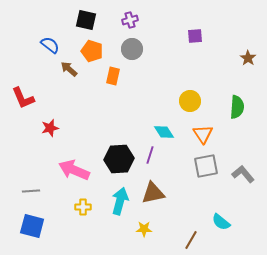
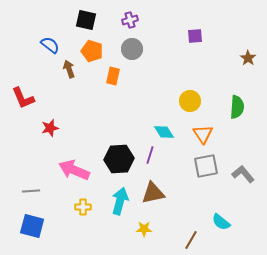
brown arrow: rotated 30 degrees clockwise
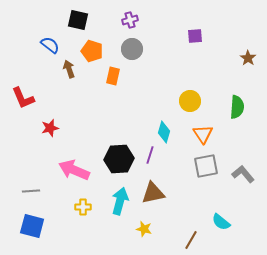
black square: moved 8 px left
cyan diamond: rotated 50 degrees clockwise
yellow star: rotated 14 degrees clockwise
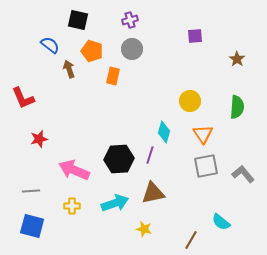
brown star: moved 11 px left, 1 px down
red star: moved 11 px left, 11 px down
cyan arrow: moved 5 px left, 2 px down; rotated 56 degrees clockwise
yellow cross: moved 11 px left, 1 px up
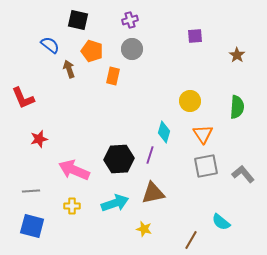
brown star: moved 4 px up
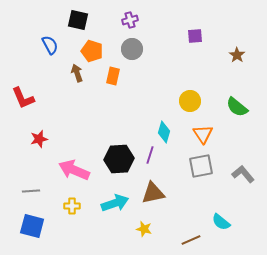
blue semicircle: rotated 24 degrees clockwise
brown arrow: moved 8 px right, 4 px down
green semicircle: rotated 125 degrees clockwise
gray square: moved 5 px left
brown line: rotated 36 degrees clockwise
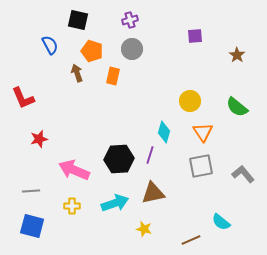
orange triangle: moved 2 px up
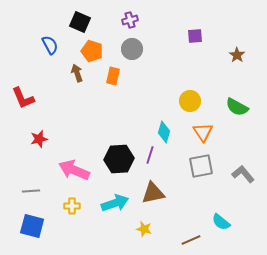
black square: moved 2 px right, 2 px down; rotated 10 degrees clockwise
green semicircle: rotated 10 degrees counterclockwise
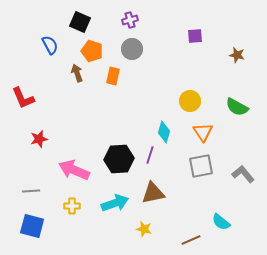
brown star: rotated 21 degrees counterclockwise
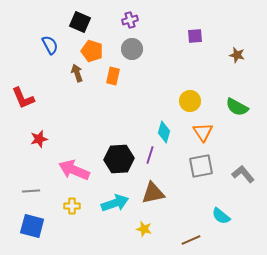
cyan semicircle: moved 6 px up
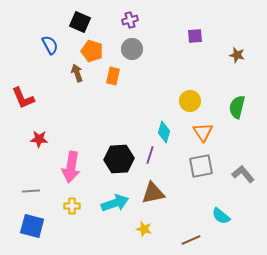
green semicircle: rotated 75 degrees clockwise
red star: rotated 18 degrees clockwise
pink arrow: moved 3 px left, 3 px up; rotated 104 degrees counterclockwise
